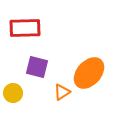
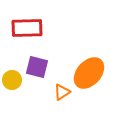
red rectangle: moved 2 px right
yellow circle: moved 1 px left, 13 px up
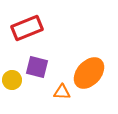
red rectangle: rotated 20 degrees counterclockwise
orange triangle: rotated 36 degrees clockwise
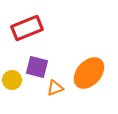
orange triangle: moved 7 px left, 4 px up; rotated 24 degrees counterclockwise
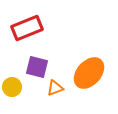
yellow circle: moved 7 px down
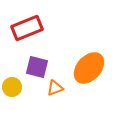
orange ellipse: moved 5 px up
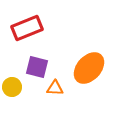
orange triangle: rotated 24 degrees clockwise
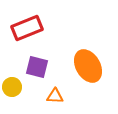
orange ellipse: moved 1 px left, 2 px up; rotated 72 degrees counterclockwise
orange triangle: moved 8 px down
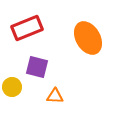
orange ellipse: moved 28 px up
